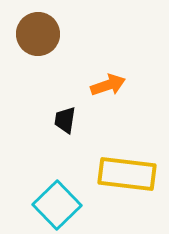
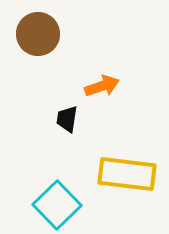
orange arrow: moved 6 px left, 1 px down
black trapezoid: moved 2 px right, 1 px up
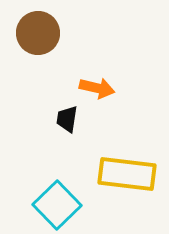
brown circle: moved 1 px up
orange arrow: moved 5 px left, 2 px down; rotated 32 degrees clockwise
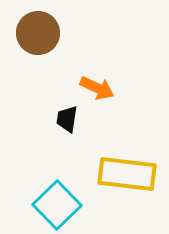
orange arrow: rotated 12 degrees clockwise
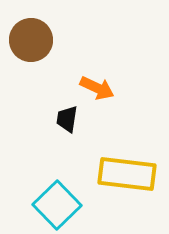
brown circle: moved 7 px left, 7 px down
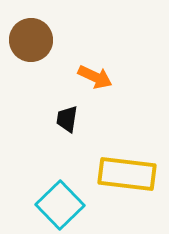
orange arrow: moved 2 px left, 11 px up
cyan square: moved 3 px right
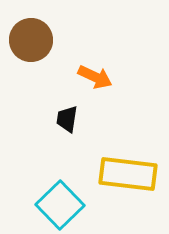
yellow rectangle: moved 1 px right
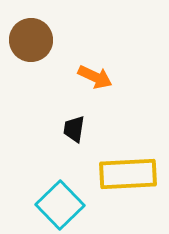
black trapezoid: moved 7 px right, 10 px down
yellow rectangle: rotated 10 degrees counterclockwise
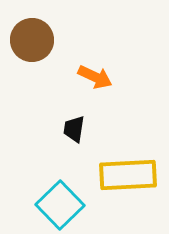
brown circle: moved 1 px right
yellow rectangle: moved 1 px down
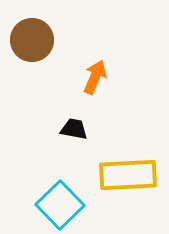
orange arrow: rotated 92 degrees counterclockwise
black trapezoid: rotated 92 degrees clockwise
